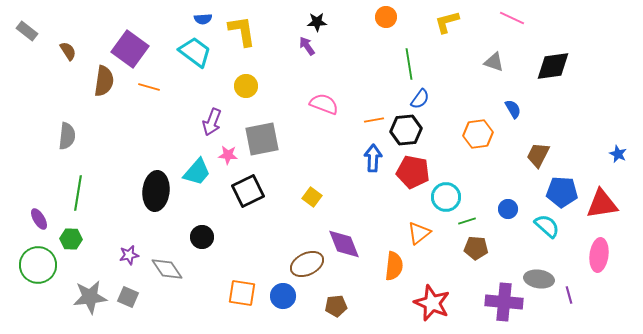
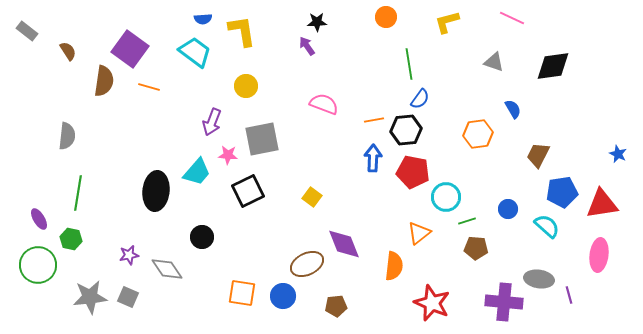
blue pentagon at (562, 192): rotated 12 degrees counterclockwise
green hexagon at (71, 239): rotated 10 degrees clockwise
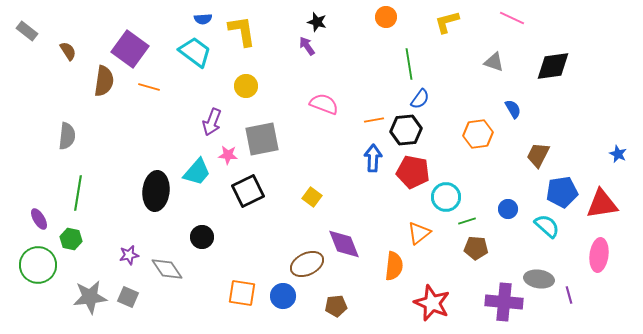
black star at (317, 22): rotated 18 degrees clockwise
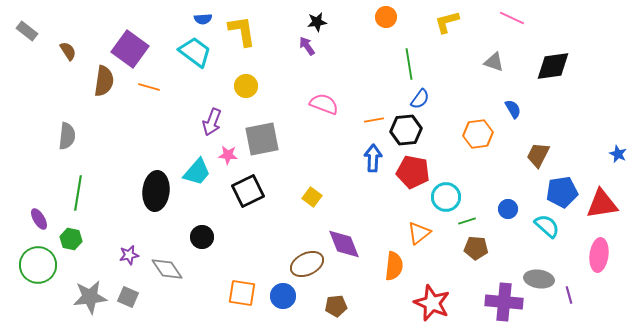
black star at (317, 22): rotated 24 degrees counterclockwise
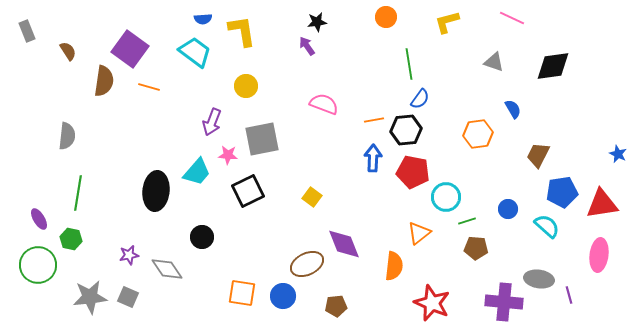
gray rectangle at (27, 31): rotated 30 degrees clockwise
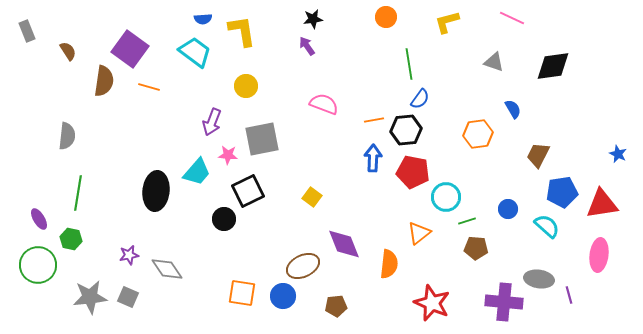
black star at (317, 22): moved 4 px left, 3 px up
black circle at (202, 237): moved 22 px right, 18 px up
brown ellipse at (307, 264): moved 4 px left, 2 px down
orange semicircle at (394, 266): moved 5 px left, 2 px up
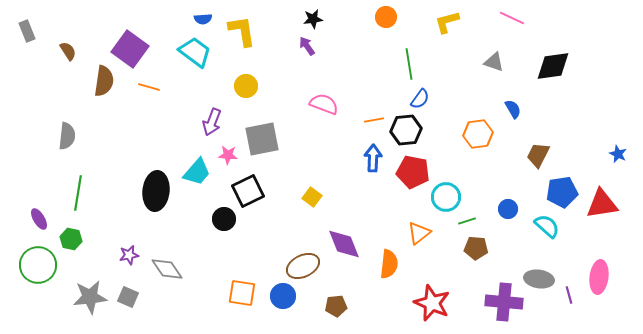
pink ellipse at (599, 255): moved 22 px down
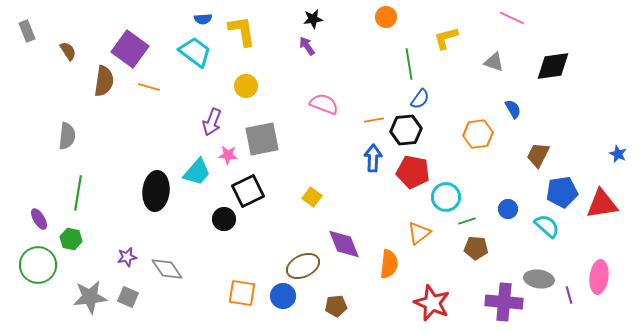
yellow L-shape at (447, 22): moved 1 px left, 16 px down
purple star at (129, 255): moved 2 px left, 2 px down
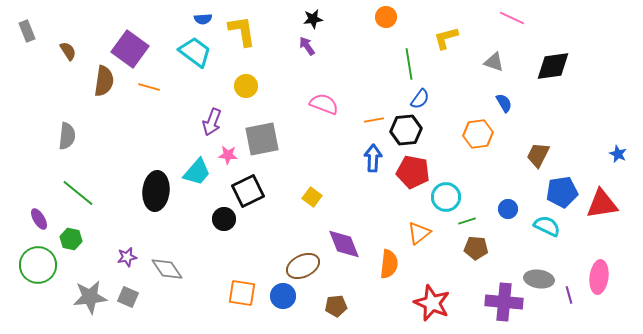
blue semicircle at (513, 109): moved 9 px left, 6 px up
green line at (78, 193): rotated 60 degrees counterclockwise
cyan semicircle at (547, 226): rotated 16 degrees counterclockwise
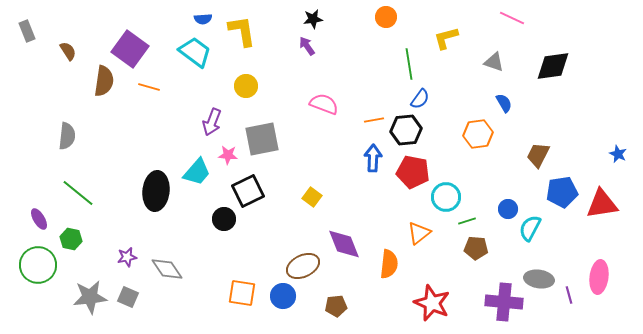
cyan semicircle at (547, 226): moved 17 px left, 2 px down; rotated 88 degrees counterclockwise
